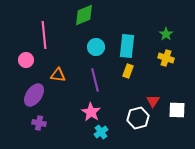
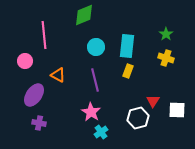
pink circle: moved 1 px left, 1 px down
orange triangle: rotated 21 degrees clockwise
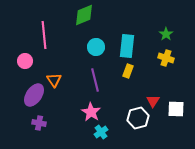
orange triangle: moved 4 px left, 5 px down; rotated 28 degrees clockwise
white square: moved 1 px left, 1 px up
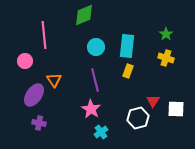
pink star: moved 3 px up
